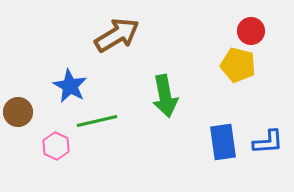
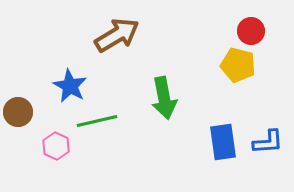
green arrow: moved 1 px left, 2 px down
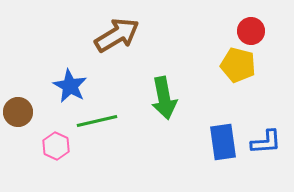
blue L-shape: moved 2 px left
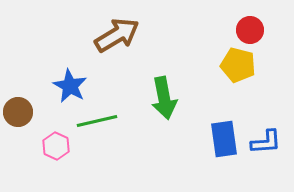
red circle: moved 1 px left, 1 px up
blue rectangle: moved 1 px right, 3 px up
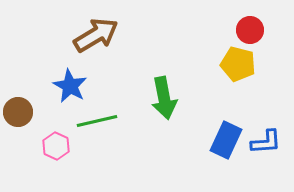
brown arrow: moved 21 px left
yellow pentagon: moved 1 px up
blue rectangle: moved 2 px right, 1 px down; rotated 33 degrees clockwise
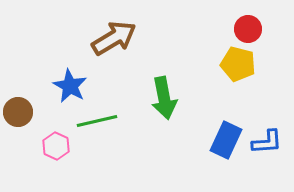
red circle: moved 2 px left, 1 px up
brown arrow: moved 18 px right, 3 px down
blue L-shape: moved 1 px right
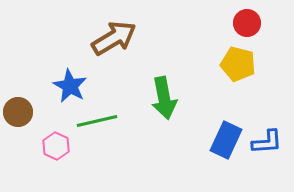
red circle: moved 1 px left, 6 px up
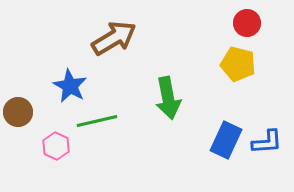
green arrow: moved 4 px right
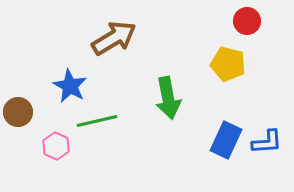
red circle: moved 2 px up
yellow pentagon: moved 10 px left
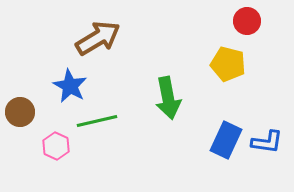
brown arrow: moved 16 px left
brown circle: moved 2 px right
blue L-shape: rotated 12 degrees clockwise
